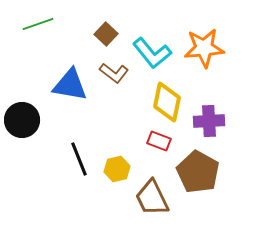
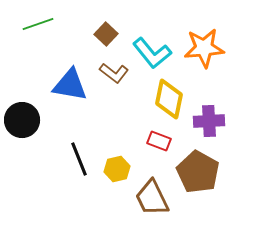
yellow diamond: moved 2 px right, 3 px up
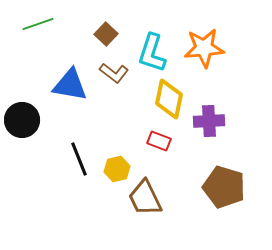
cyan L-shape: rotated 57 degrees clockwise
brown pentagon: moved 26 px right, 15 px down; rotated 12 degrees counterclockwise
brown trapezoid: moved 7 px left
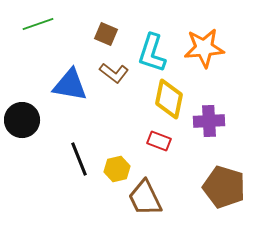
brown square: rotated 20 degrees counterclockwise
